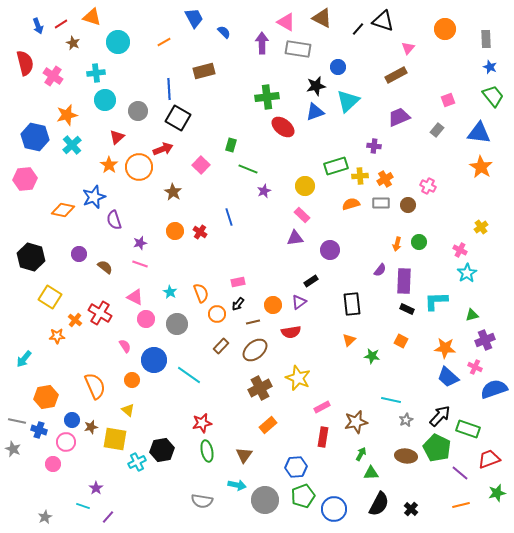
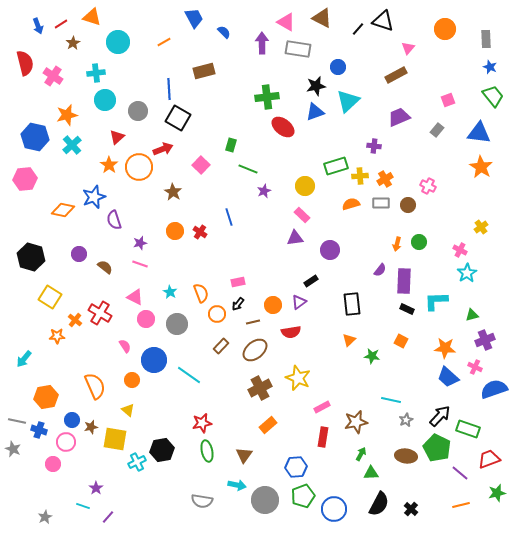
brown star at (73, 43): rotated 16 degrees clockwise
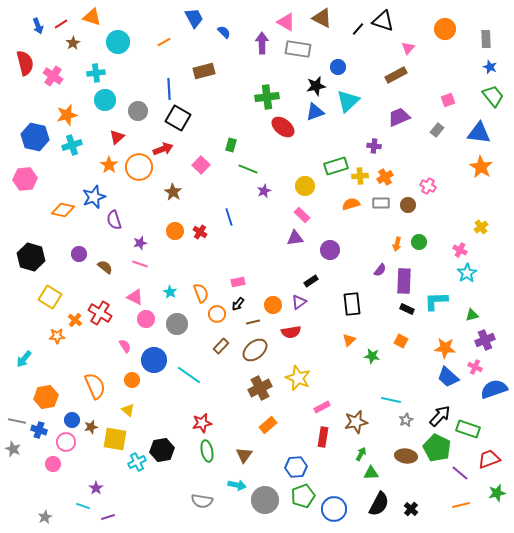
cyan cross at (72, 145): rotated 24 degrees clockwise
orange cross at (385, 179): moved 2 px up
purple line at (108, 517): rotated 32 degrees clockwise
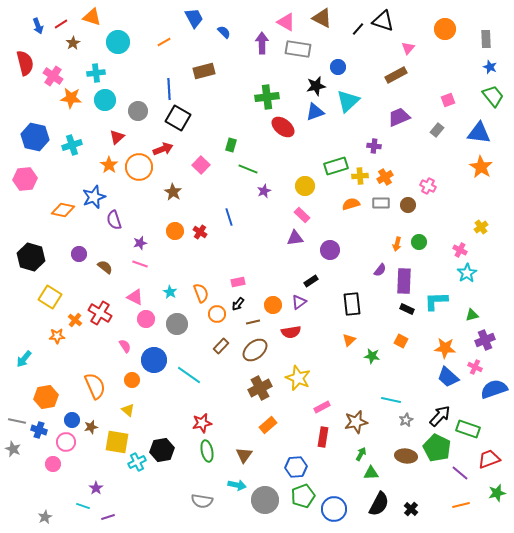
orange star at (67, 115): moved 4 px right, 17 px up; rotated 20 degrees clockwise
yellow square at (115, 439): moved 2 px right, 3 px down
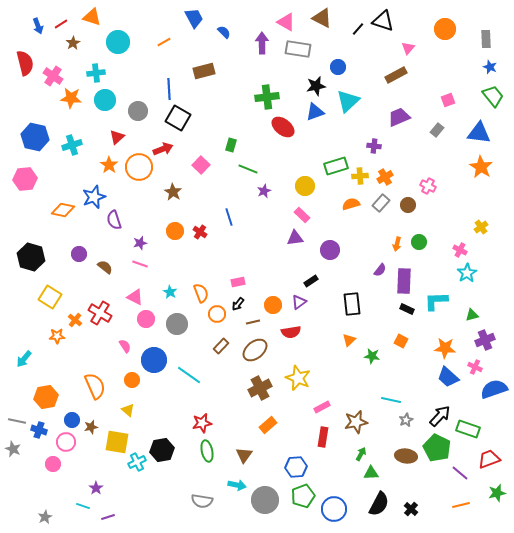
gray rectangle at (381, 203): rotated 48 degrees counterclockwise
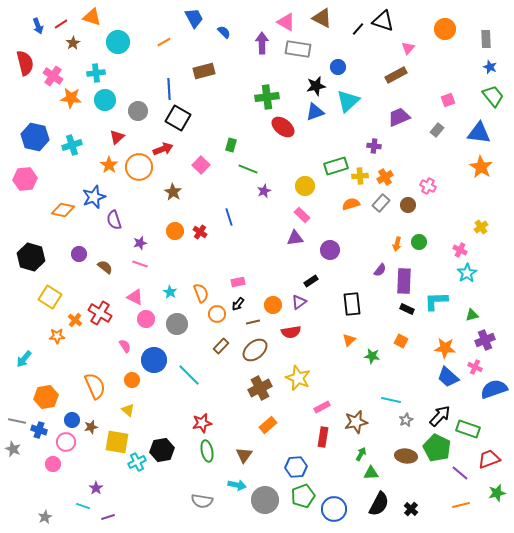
cyan line at (189, 375): rotated 10 degrees clockwise
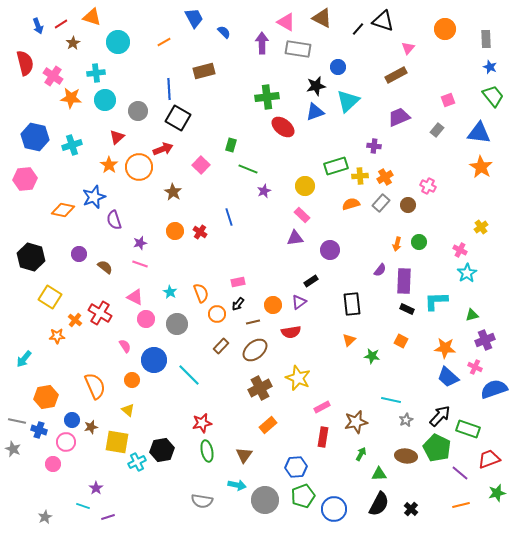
green triangle at (371, 473): moved 8 px right, 1 px down
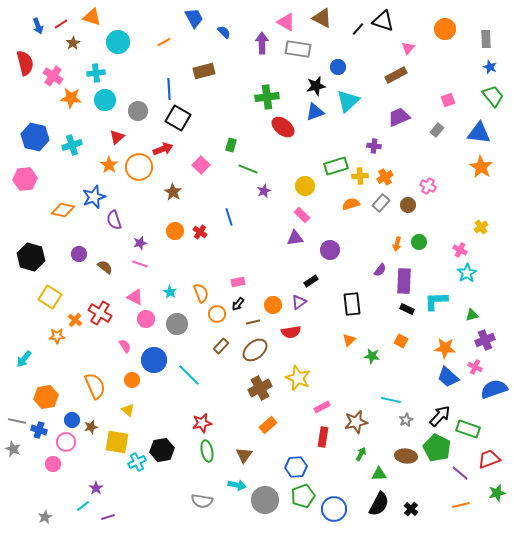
cyan line at (83, 506): rotated 56 degrees counterclockwise
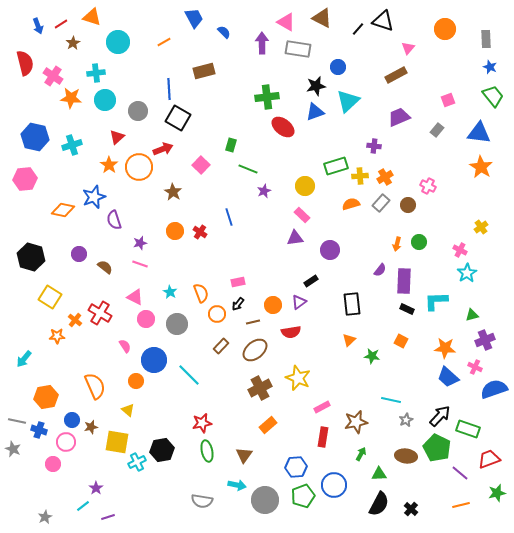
orange circle at (132, 380): moved 4 px right, 1 px down
blue circle at (334, 509): moved 24 px up
